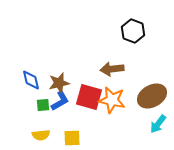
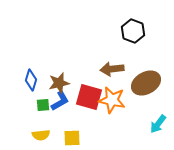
blue diamond: rotated 30 degrees clockwise
brown ellipse: moved 6 px left, 13 px up
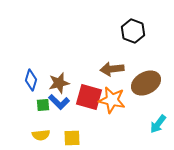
blue L-shape: moved 1 px left, 1 px down; rotated 75 degrees clockwise
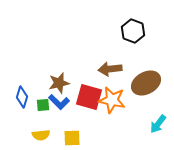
brown arrow: moved 2 px left
blue diamond: moved 9 px left, 17 px down
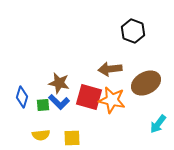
brown star: rotated 25 degrees clockwise
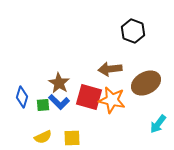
brown star: rotated 20 degrees clockwise
yellow semicircle: moved 2 px right, 2 px down; rotated 18 degrees counterclockwise
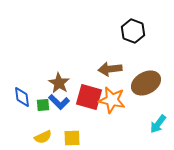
blue diamond: rotated 25 degrees counterclockwise
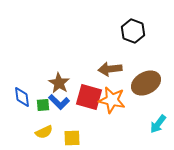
yellow semicircle: moved 1 px right, 5 px up
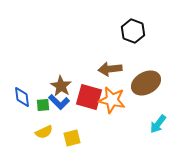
brown star: moved 2 px right, 3 px down
yellow square: rotated 12 degrees counterclockwise
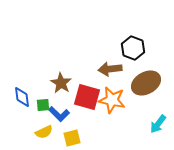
black hexagon: moved 17 px down
brown star: moved 3 px up
red square: moved 2 px left
blue L-shape: moved 12 px down
